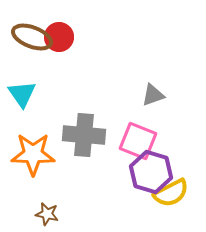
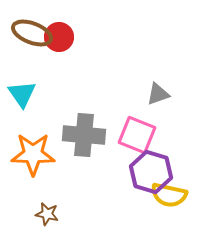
brown ellipse: moved 4 px up
gray triangle: moved 5 px right, 1 px up
pink square: moved 1 px left, 6 px up
yellow semicircle: moved 2 px left, 2 px down; rotated 39 degrees clockwise
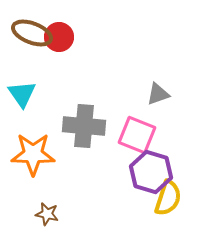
gray cross: moved 9 px up
yellow semicircle: moved 1 px left, 3 px down; rotated 84 degrees counterclockwise
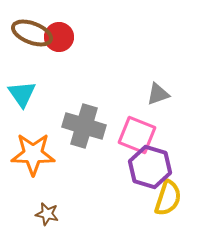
gray cross: rotated 12 degrees clockwise
purple hexagon: moved 1 px left, 5 px up
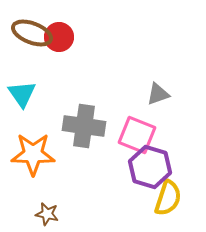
gray cross: rotated 9 degrees counterclockwise
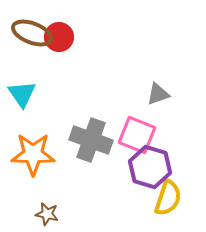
gray cross: moved 7 px right, 14 px down; rotated 12 degrees clockwise
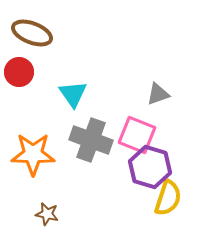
red circle: moved 40 px left, 35 px down
cyan triangle: moved 51 px right
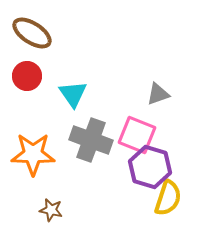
brown ellipse: rotated 12 degrees clockwise
red circle: moved 8 px right, 4 px down
brown star: moved 4 px right, 4 px up
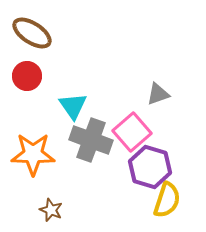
cyan triangle: moved 12 px down
pink square: moved 5 px left, 3 px up; rotated 27 degrees clockwise
yellow semicircle: moved 1 px left, 2 px down
brown star: rotated 10 degrees clockwise
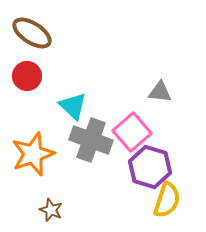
gray triangle: moved 2 px right, 2 px up; rotated 25 degrees clockwise
cyan triangle: rotated 12 degrees counterclockwise
orange star: rotated 21 degrees counterclockwise
